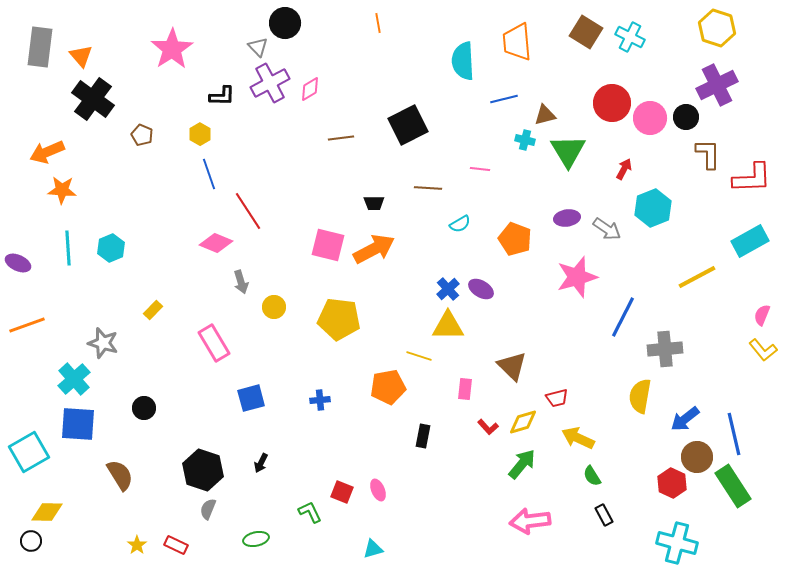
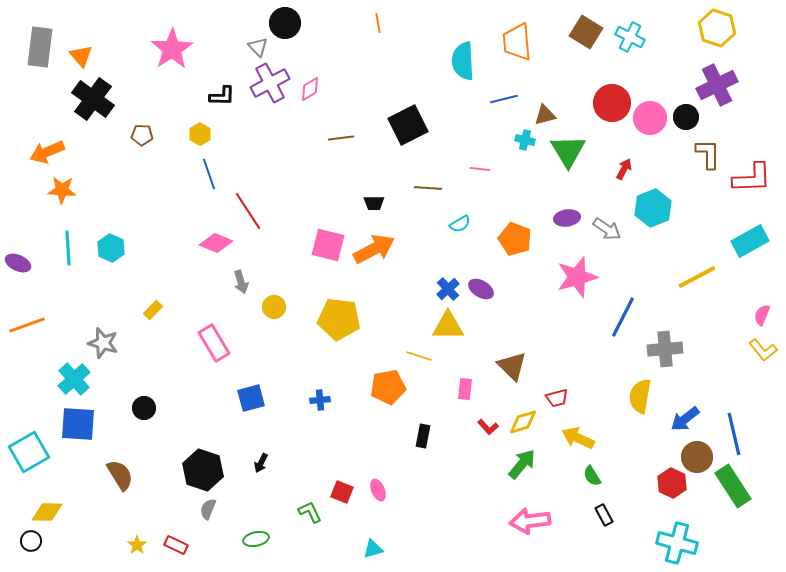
brown pentagon at (142, 135): rotated 20 degrees counterclockwise
cyan hexagon at (111, 248): rotated 12 degrees counterclockwise
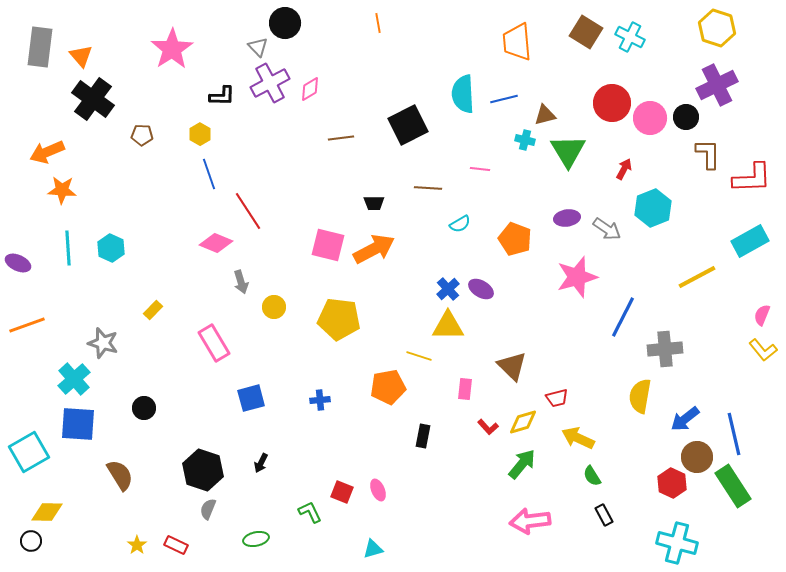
cyan semicircle at (463, 61): moved 33 px down
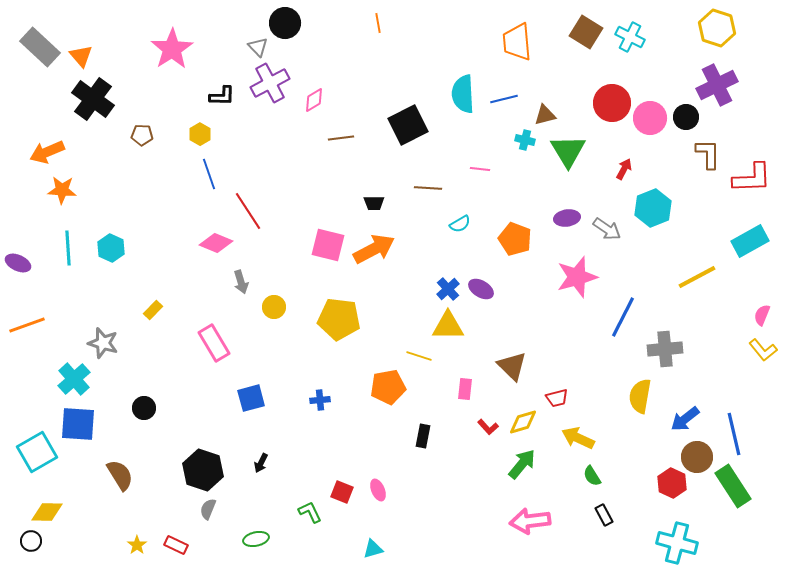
gray rectangle at (40, 47): rotated 54 degrees counterclockwise
pink diamond at (310, 89): moved 4 px right, 11 px down
cyan square at (29, 452): moved 8 px right
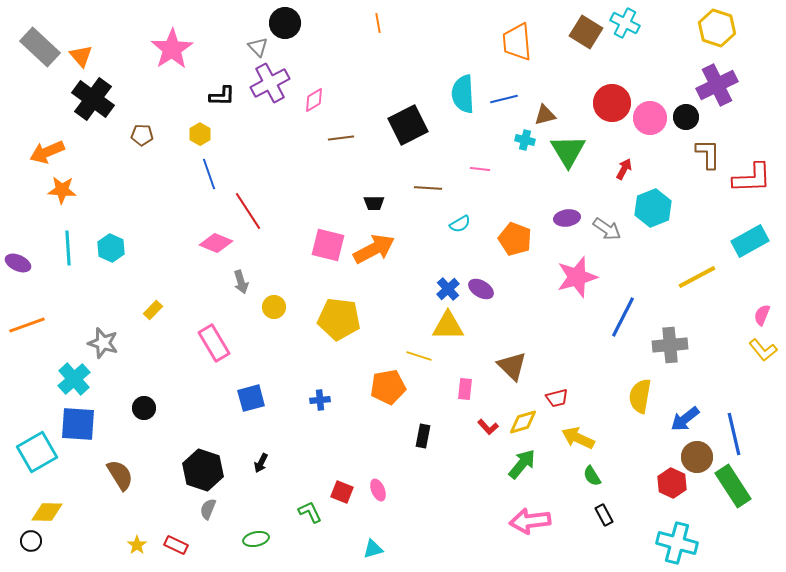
cyan cross at (630, 37): moved 5 px left, 14 px up
gray cross at (665, 349): moved 5 px right, 4 px up
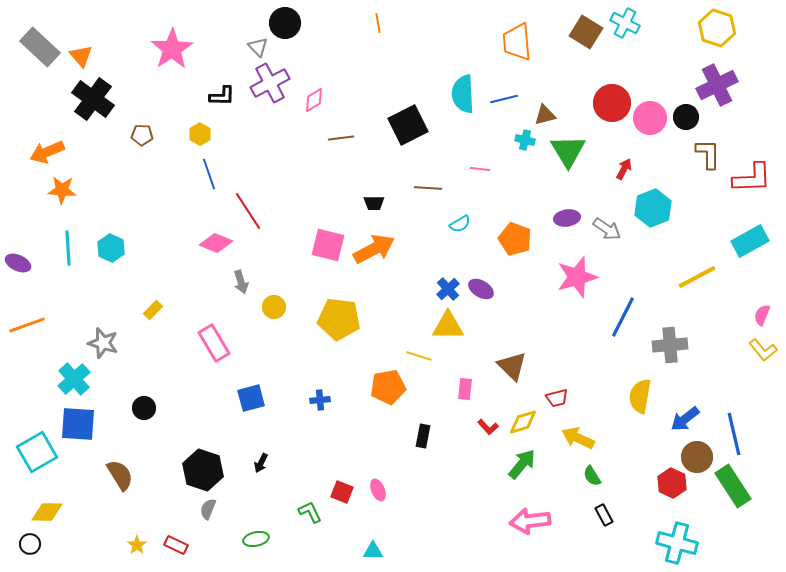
black circle at (31, 541): moved 1 px left, 3 px down
cyan triangle at (373, 549): moved 2 px down; rotated 15 degrees clockwise
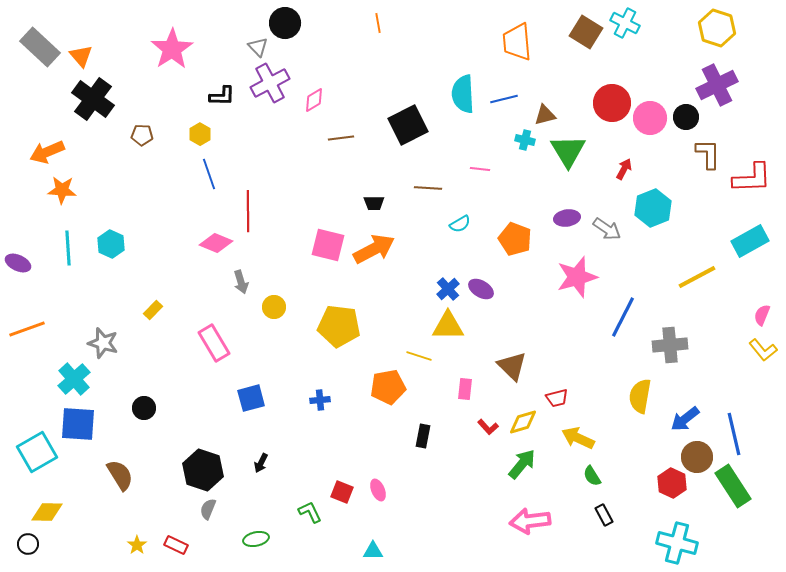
red line at (248, 211): rotated 33 degrees clockwise
cyan hexagon at (111, 248): moved 4 px up
yellow pentagon at (339, 319): moved 7 px down
orange line at (27, 325): moved 4 px down
black circle at (30, 544): moved 2 px left
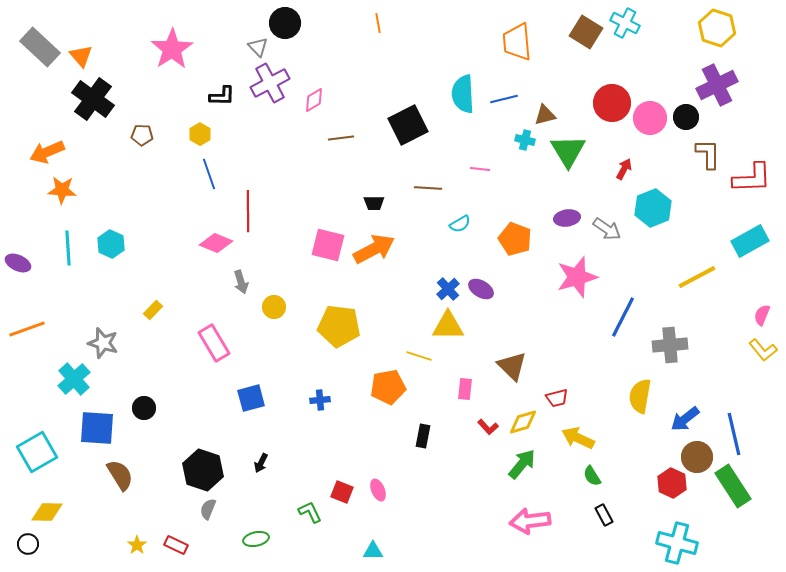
blue square at (78, 424): moved 19 px right, 4 px down
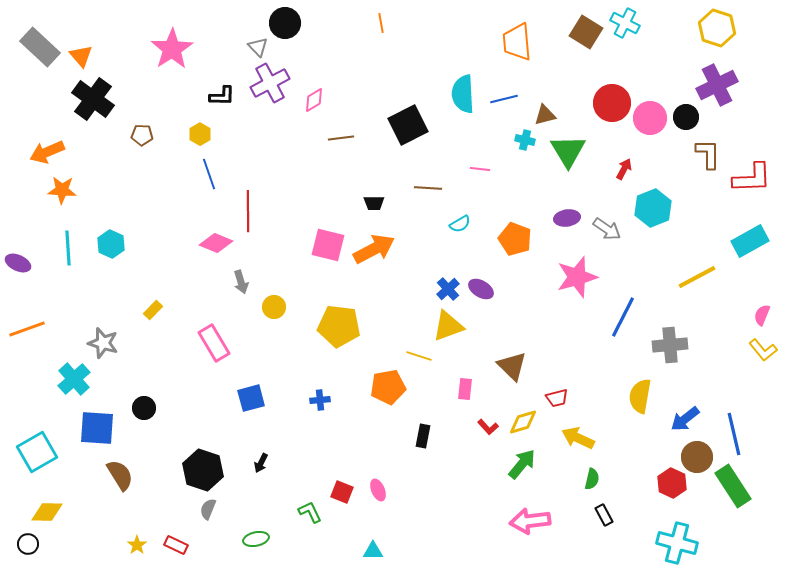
orange line at (378, 23): moved 3 px right
yellow triangle at (448, 326): rotated 20 degrees counterclockwise
green semicircle at (592, 476): moved 3 px down; rotated 135 degrees counterclockwise
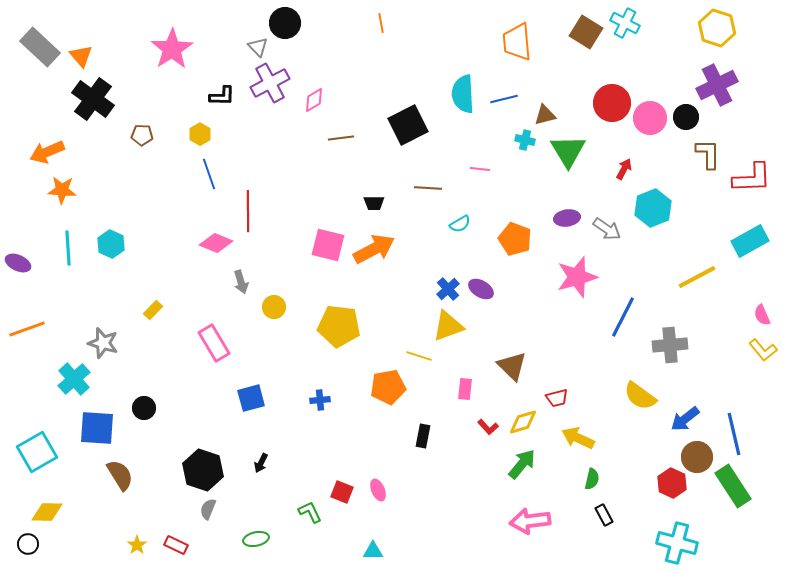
pink semicircle at (762, 315): rotated 45 degrees counterclockwise
yellow semicircle at (640, 396): rotated 64 degrees counterclockwise
